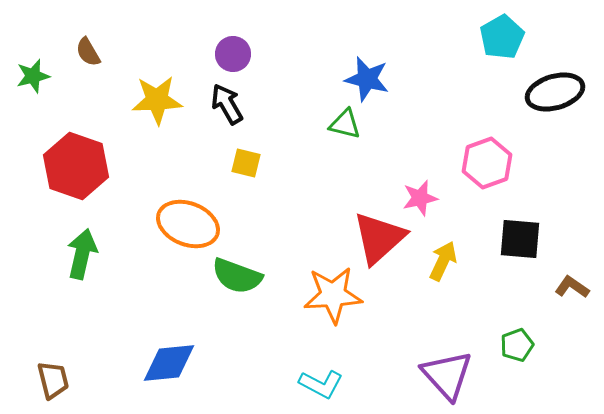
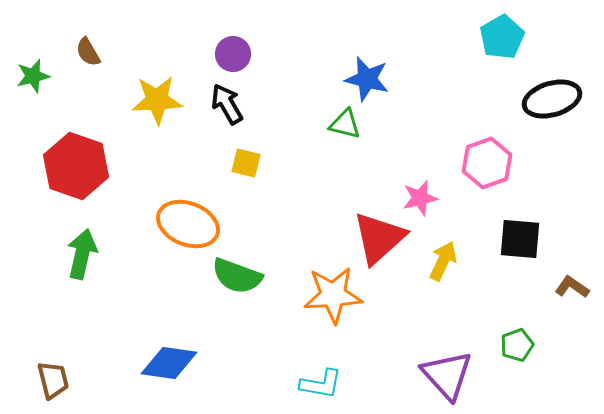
black ellipse: moved 3 px left, 7 px down
blue diamond: rotated 14 degrees clockwise
cyan L-shape: rotated 18 degrees counterclockwise
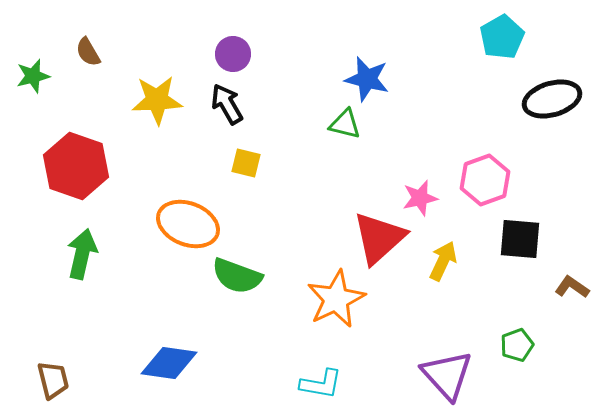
pink hexagon: moved 2 px left, 17 px down
orange star: moved 3 px right, 4 px down; rotated 22 degrees counterclockwise
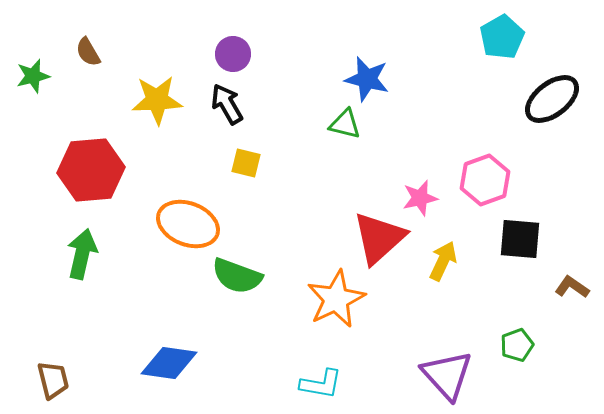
black ellipse: rotated 22 degrees counterclockwise
red hexagon: moved 15 px right, 4 px down; rotated 24 degrees counterclockwise
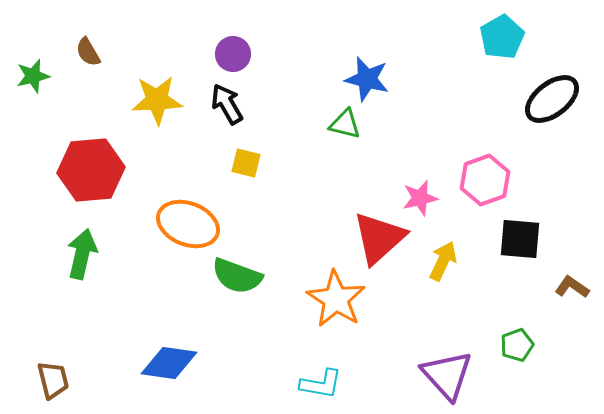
orange star: rotated 14 degrees counterclockwise
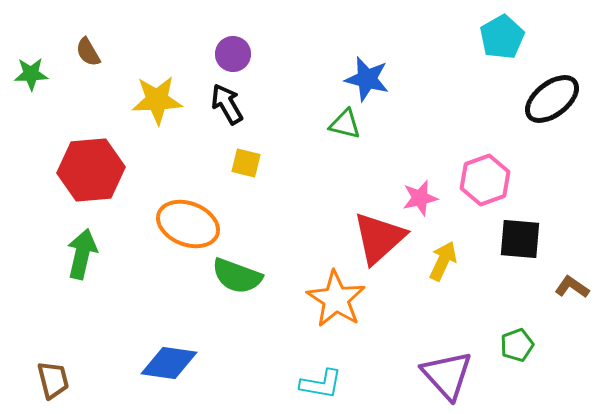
green star: moved 2 px left, 2 px up; rotated 12 degrees clockwise
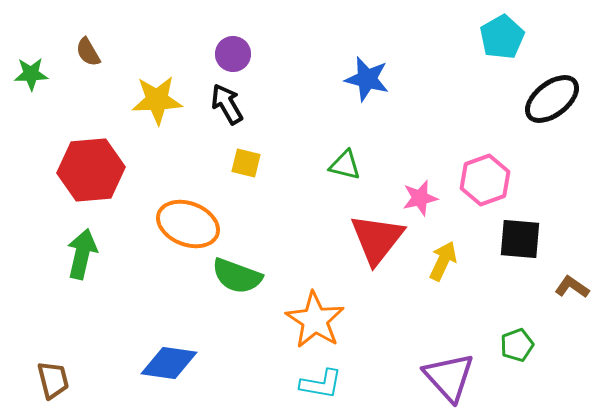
green triangle: moved 41 px down
red triangle: moved 2 px left, 1 px down; rotated 10 degrees counterclockwise
orange star: moved 21 px left, 21 px down
purple triangle: moved 2 px right, 2 px down
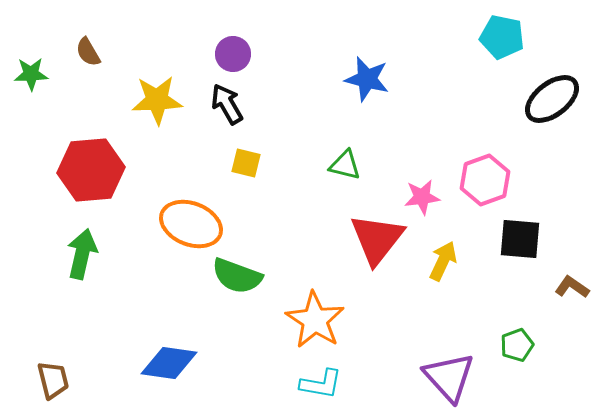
cyan pentagon: rotated 30 degrees counterclockwise
pink star: moved 2 px right, 1 px up; rotated 6 degrees clockwise
orange ellipse: moved 3 px right
